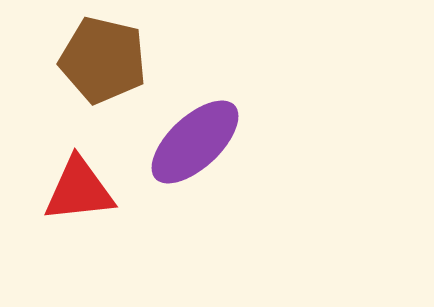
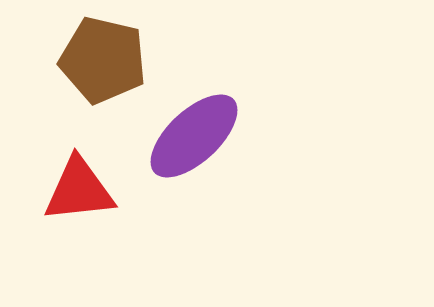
purple ellipse: moved 1 px left, 6 px up
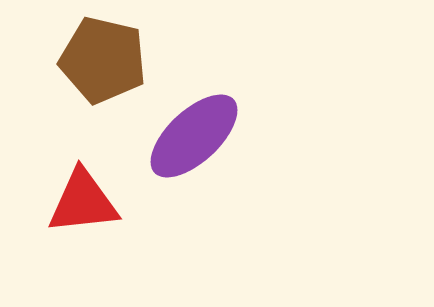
red triangle: moved 4 px right, 12 px down
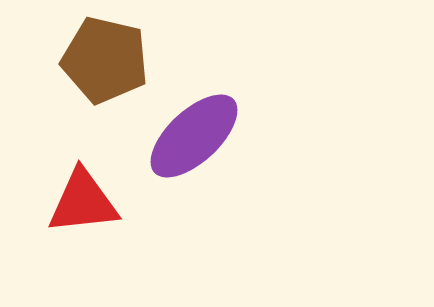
brown pentagon: moved 2 px right
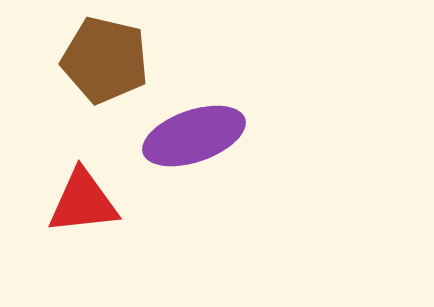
purple ellipse: rotated 24 degrees clockwise
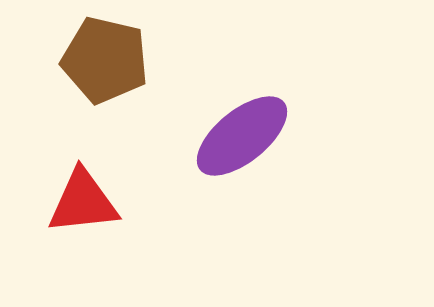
purple ellipse: moved 48 px right; rotated 20 degrees counterclockwise
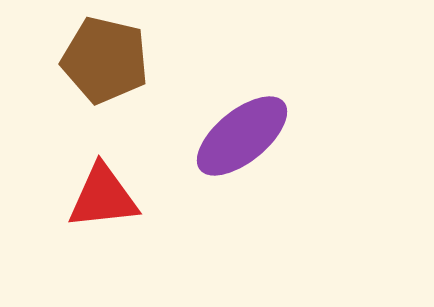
red triangle: moved 20 px right, 5 px up
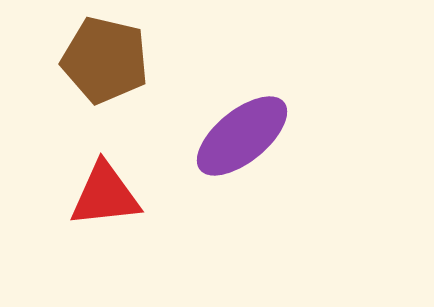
red triangle: moved 2 px right, 2 px up
